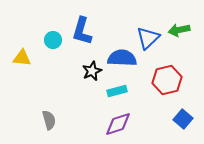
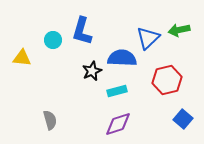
gray semicircle: moved 1 px right
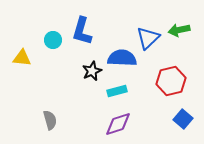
red hexagon: moved 4 px right, 1 px down
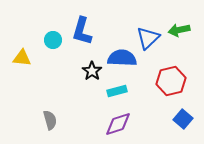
black star: rotated 12 degrees counterclockwise
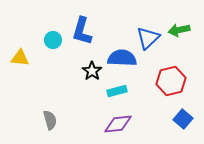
yellow triangle: moved 2 px left
purple diamond: rotated 12 degrees clockwise
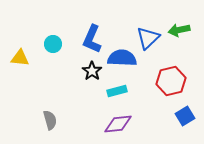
blue L-shape: moved 10 px right, 8 px down; rotated 8 degrees clockwise
cyan circle: moved 4 px down
blue square: moved 2 px right, 3 px up; rotated 18 degrees clockwise
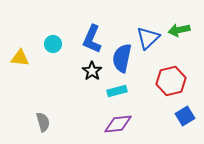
blue semicircle: rotated 80 degrees counterclockwise
gray semicircle: moved 7 px left, 2 px down
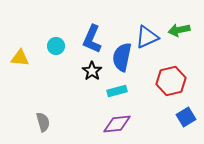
blue triangle: moved 1 px left, 1 px up; rotated 20 degrees clockwise
cyan circle: moved 3 px right, 2 px down
blue semicircle: moved 1 px up
blue square: moved 1 px right, 1 px down
purple diamond: moved 1 px left
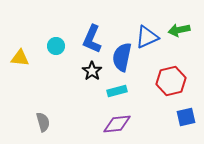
blue square: rotated 18 degrees clockwise
